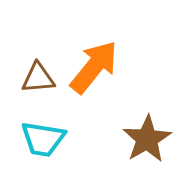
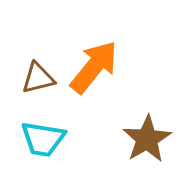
brown triangle: rotated 9 degrees counterclockwise
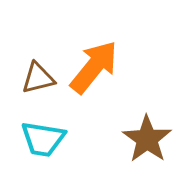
brown star: rotated 6 degrees counterclockwise
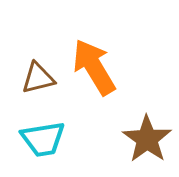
orange arrow: rotated 70 degrees counterclockwise
cyan trapezoid: rotated 18 degrees counterclockwise
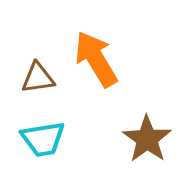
orange arrow: moved 2 px right, 8 px up
brown triangle: rotated 6 degrees clockwise
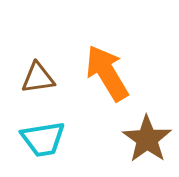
orange arrow: moved 11 px right, 14 px down
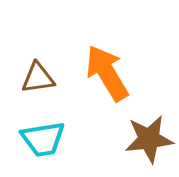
brown star: moved 2 px right; rotated 30 degrees clockwise
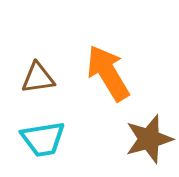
orange arrow: moved 1 px right
brown star: rotated 9 degrees counterclockwise
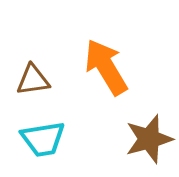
orange arrow: moved 2 px left, 6 px up
brown triangle: moved 5 px left, 2 px down
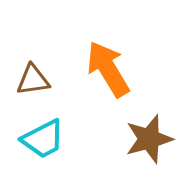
orange arrow: moved 2 px right, 2 px down
cyan trapezoid: rotated 18 degrees counterclockwise
